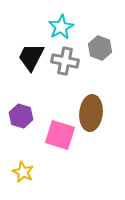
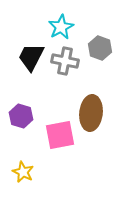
pink square: rotated 28 degrees counterclockwise
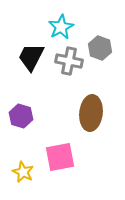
gray cross: moved 4 px right
pink square: moved 22 px down
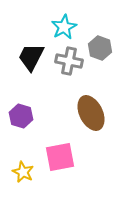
cyan star: moved 3 px right
brown ellipse: rotated 32 degrees counterclockwise
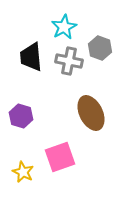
black trapezoid: rotated 32 degrees counterclockwise
pink square: rotated 8 degrees counterclockwise
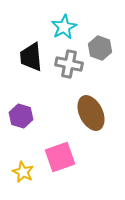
gray cross: moved 3 px down
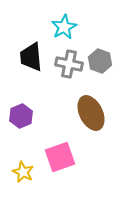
gray hexagon: moved 13 px down
purple hexagon: rotated 20 degrees clockwise
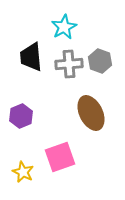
gray cross: rotated 16 degrees counterclockwise
